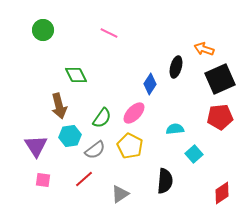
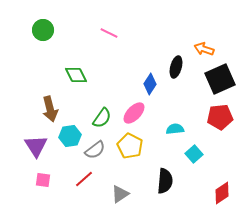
brown arrow: moved 9 px left, 3 px down
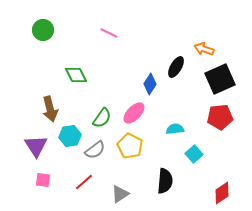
black ellipse: rotated 15 degrees clockwise
red line: moved 3 px down
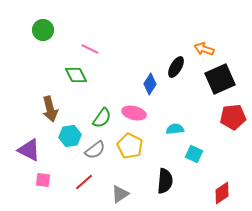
pink line: moved 19 px left, 16 px down
pink ellipse: rotated 60 degrees clockwise
red pentagon: moved 13 px right
purple triangle: moved 7 px left, 4 px down; rotated 30 degrees counterclockwise
cyan square: rotated 24 degrees counterclockwise
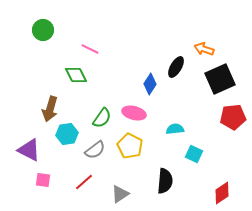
brown arrow: rotated 30 degrees clockwise
cyan hexagon: moved 3 px left, 2 px up
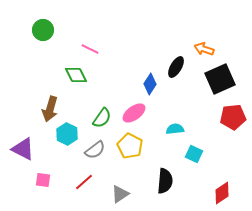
pink ellipse: rotated 50 degrees counterclockwise
cyan hexagon: rotated 25 degrees counterclockwise
purple triangle: moved 6 px left, 1 px up
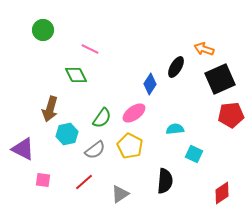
red pentagon: moved 2 px left, 2 px up
cyan hexagon: rotated 20 degrees clockwise
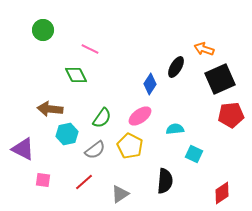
brown arrow: rotated 80 degrees clockwise
pink ellipse: moved 6 px right, 3 px down
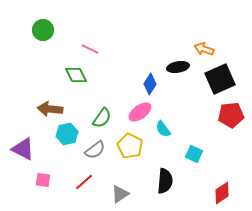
black ellipse: moved 2 px right; rotated 50 degrees clockwise
pink ellipse: moved 4 px up
cyan semicircle: moved 12 px left; rotated 120 degrees counterclockwise
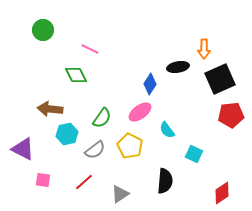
orange arrow: rotated 108 degrees counterclockwise
cyan semicircle: moved 4 px right, 1 px down
